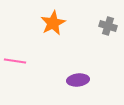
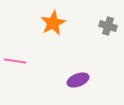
purple ellipse: rotated 15 degrees counterclockwise
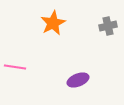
gray cross: rotated 30 degrees counterclockwise
pink line: moved 6 px down
